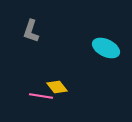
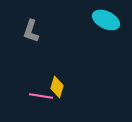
cyan ellipse: moved 28 px up
yellow diamond: rotated 55 degrees clockwise
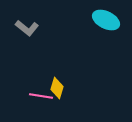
gray L-shape: moved 4 px left, 3 px up; rotated 70 degrees counterclockwise
yellow diamond: moved 1 px down
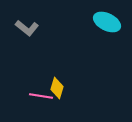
cyan ellipse: moved 1 px right, 2 px down
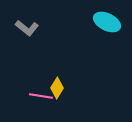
yellow diamond: rotated 15 degrees clockwise
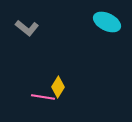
yellow diamond: moved 1 px right, 1 px up
pink line: moved 2 px right, 1 px down
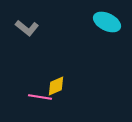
yellow diamond: moved 2 px left, 1 px up; rotated 35 degrees clockwise
pink line: moved 3 px left
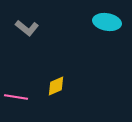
cyan ellipse: rotated 16 degrees counterclockwise
pink line: moved 24 px left
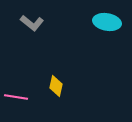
gray L-shape: moved 5 px right, 5 px up
yellow diamond: rotated 55 degrees counterclockwise
